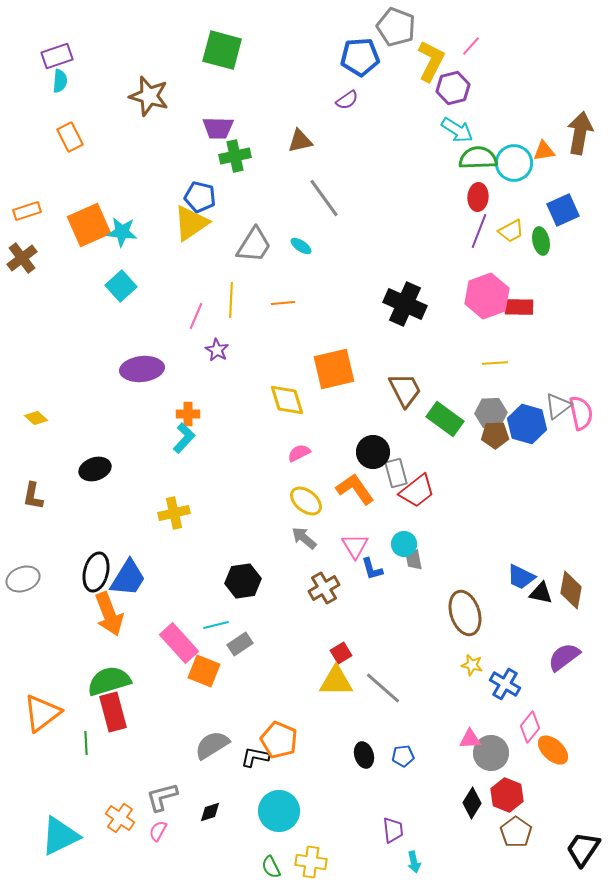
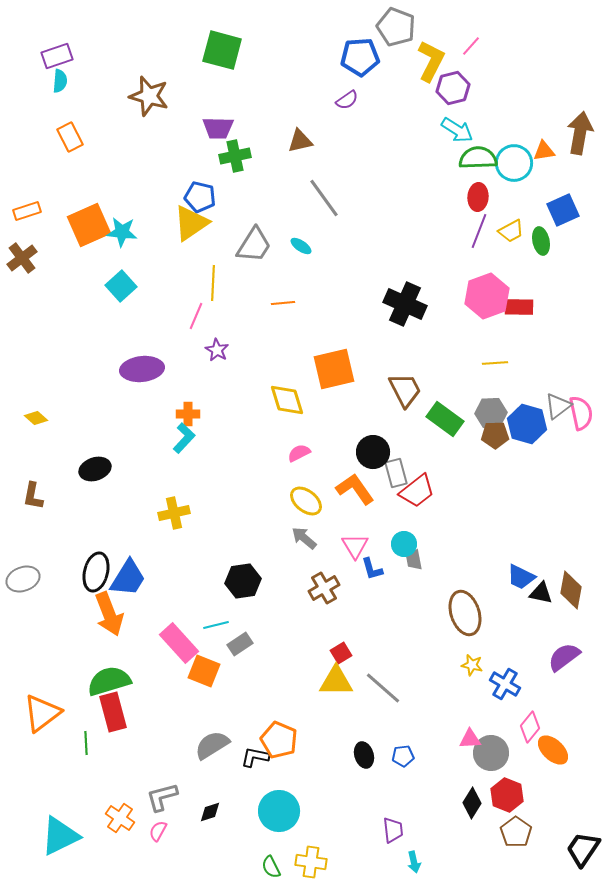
yellow line at (231, 300): moved 18 px left, 17 px up
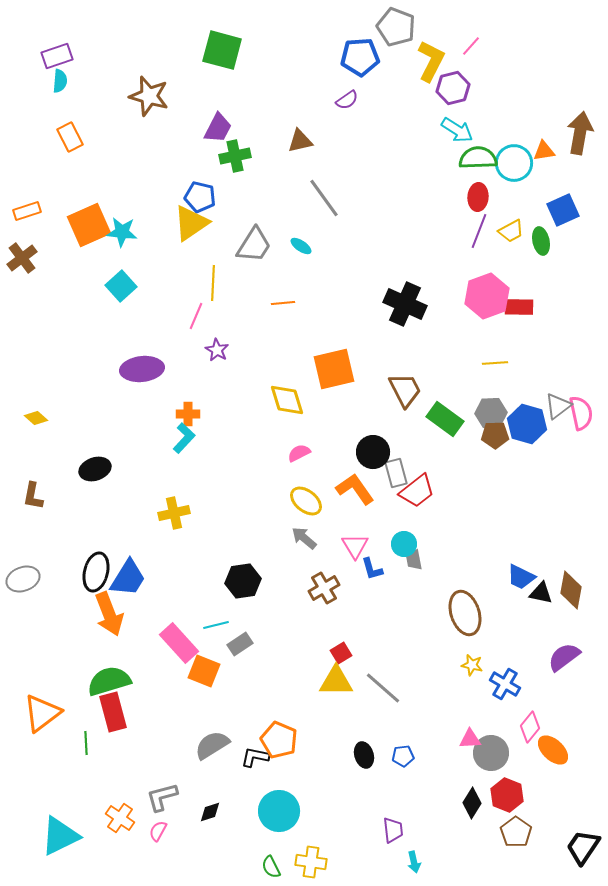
purple trapezoid at (218, 128): rotated 64 degrees counterclockwise
black trapezoid at (583, 849): moved 2 px up
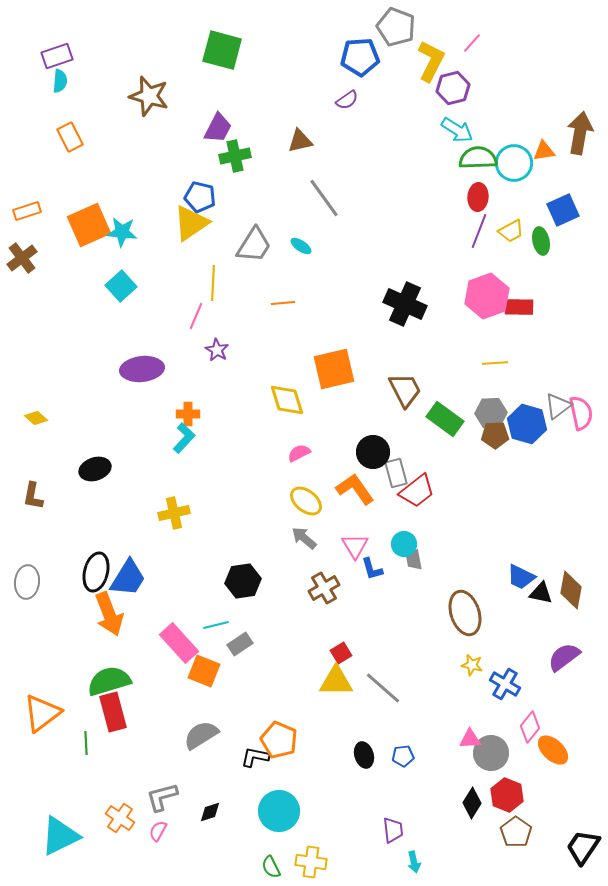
pink line at (471, 46): moved 1 px right, 3 px up
gray ellipse at (23, 579): moved 4 px right, 3 px down; rotated 64 degrees counterclockwise
gray semicircle at (212, 745): moved 11 px left, 10 px up
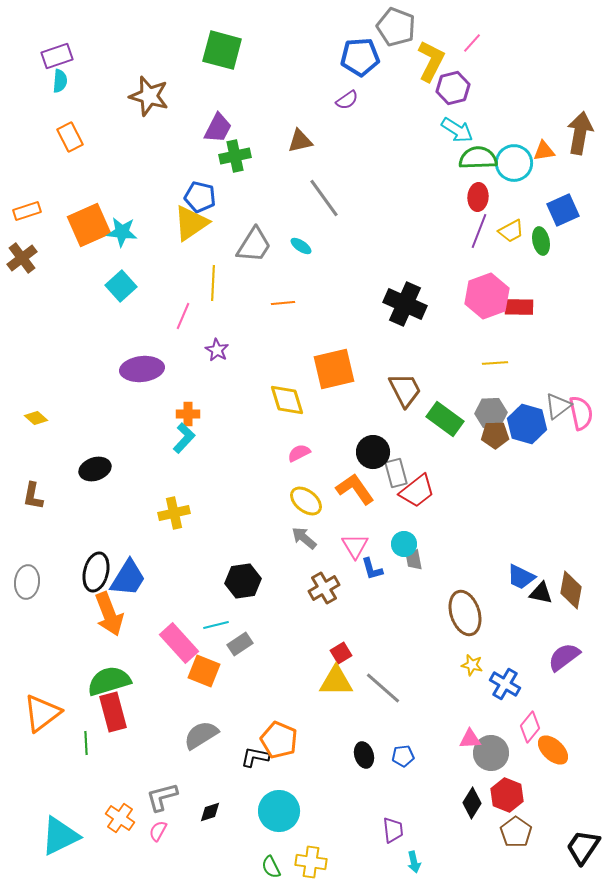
pink line at (196, 316): moved 13 px left
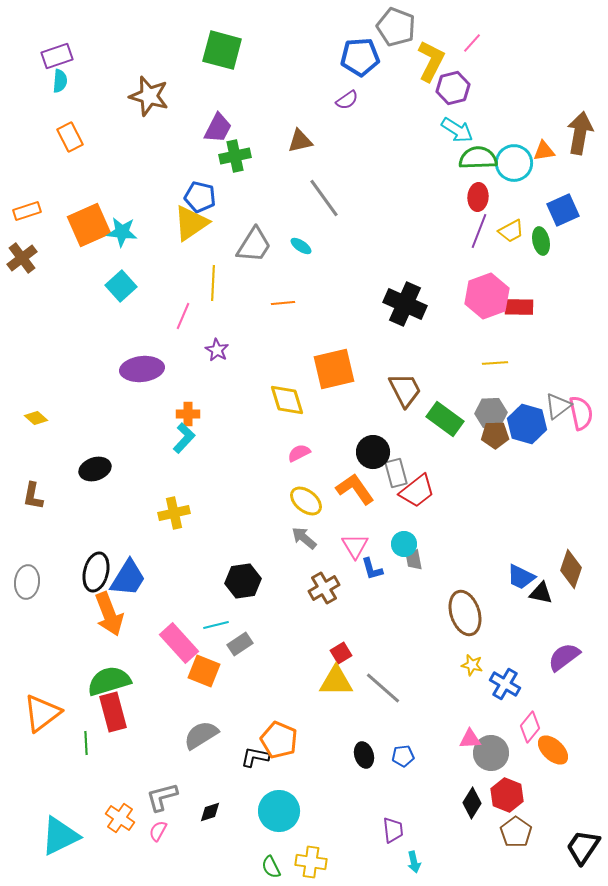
brown diamond at (571, 590): moved 21 px up; rotated 9 degrees clockwise
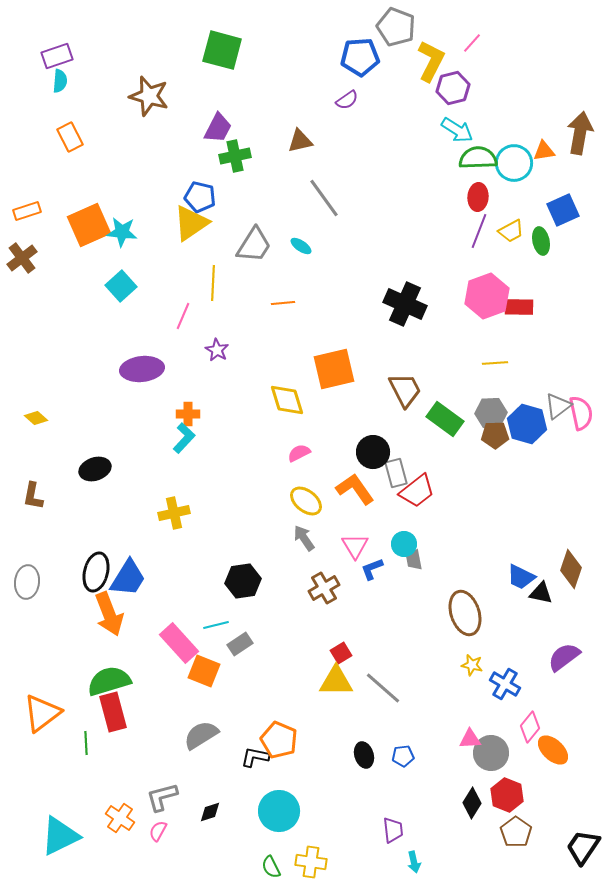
gray arrow at (304, 538): rotated 16 degrees clockwise
blue L-shape at (372, 569): rotated 85 degrees clockwise
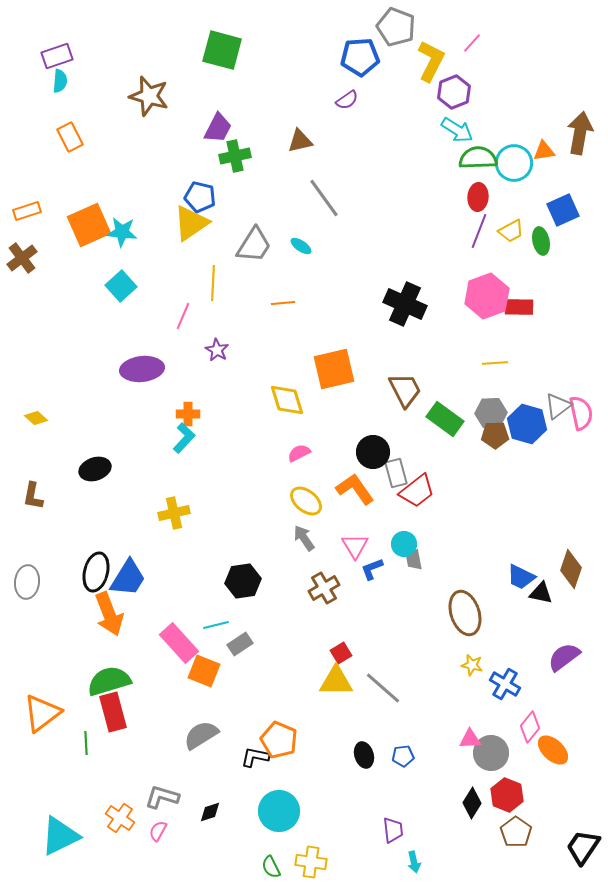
purple hexagon at (453, 88): moved 1 px right, 4 px down; rotated 8 degrees counterclockwise
gray L-shape at (162, 797): rotated 32 degrees clockwise
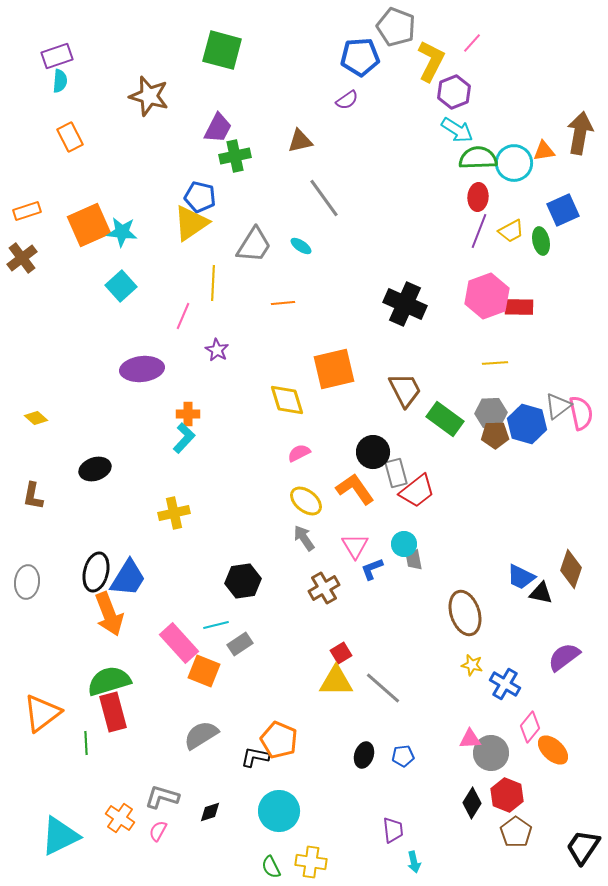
black ellipse at (364, 755): rotated 35 degrees clockwise
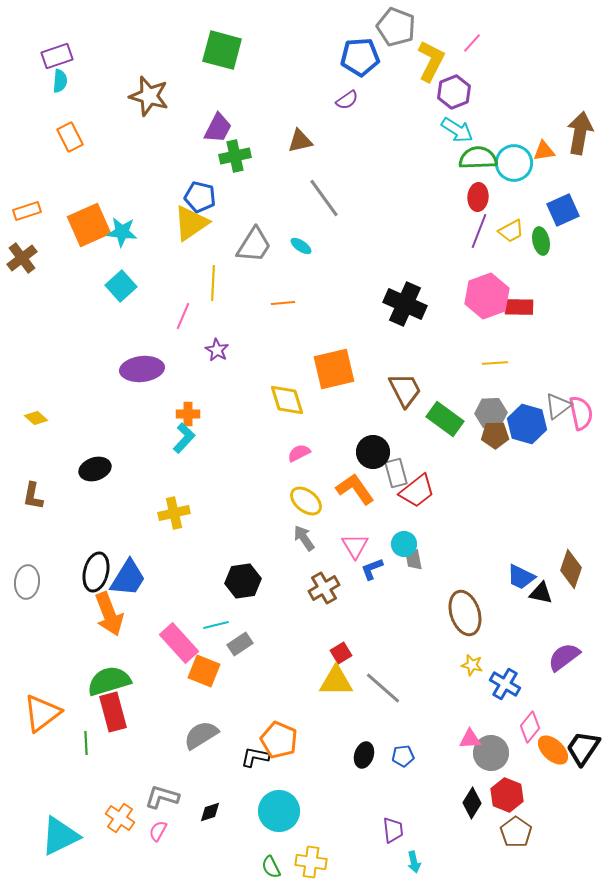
black trapezoid at (583, 847): moved 99 px up
